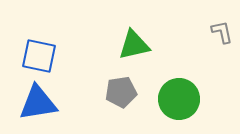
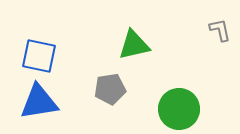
gray L-shape: moved 2 px left, 2 px up
gray pentagon: moved 11 px left, 3 px up
green circle: moved 10 px down
blue triangle: moved 1 px right, 1 px up
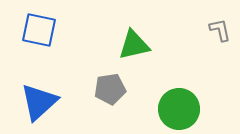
blue square: moved 26 px up
blue triangle: rotated 33 degrees counterclockwise
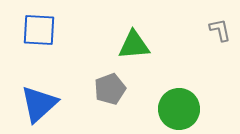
blue square: rotated 9 degrees counterclockwise
green triangle: rotated 8 degrees clockwise
gray pentagon: rotated 12 degrees counterclockwise
blue triangle: moved 2 px down
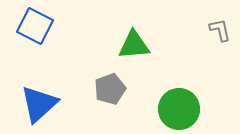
blue square: moved 4 px left, 4 px up; rotated 24 degrees clockwise
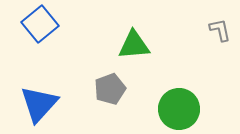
blue square: moved 5 px right, 2 px up; rotated 24 degrees clockwise
blue triangle: rotated 6 degrees counterclockwise
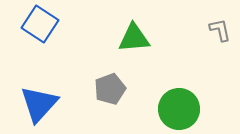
blue square: rotated 18 degrees counterclockwise
green triangle: moved 7 px up
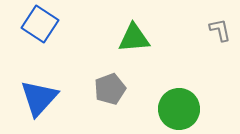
blue triangle: moved 6 px up
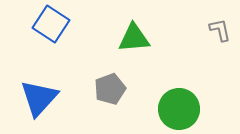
blue square: moved 11 px right
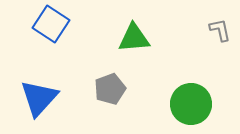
green circle: moved 12 px right, 5 px up
